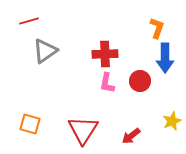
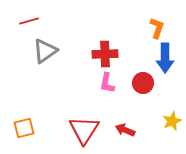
red circle: moved 3 px right, 2 px down
orange square: moved 6 px left, 4 px down; rotated 30 degrees counterclockwise
red triangle: moved 1 px right
red arrow: moved 6 px left, 6 px up; rotated 60 degrees clockwise
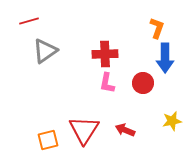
yellow star: rotated 12 degrees clockwise
orange square: moved 24 px right, 12 px down
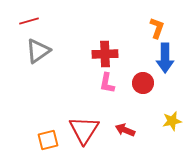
gray triangle: moved 7 px left
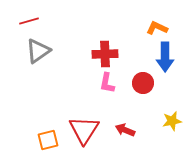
orange L-shape: rotated 85 degrees counterclockwise
blue arrow: moved 1 px up
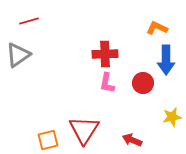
gray triangle: moved 20 px left, 4 px down
blue arrow: moved 1 px right, 3 px down
yellow star: moved 4 px up
red arrow: moved 7 px right, 10 px down
